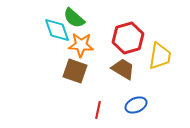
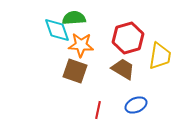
green semicircle: rotated 135 degrees clockwise
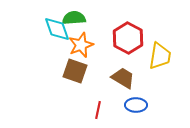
cyan diamond: moved 1 px up
red hexagon: rotated 16 degrees counterclockwise
orange star: rotated 25 degrees counterclockwise
brown trapezoid: moved 9 px down
blue ellipse: rotated 25 degrees clockwise
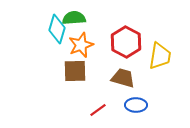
cyan diamond: rotated 36 degrees clockwise
red hexagon: moved 2 px left, 4 px down
brown square: rotated 20 degrees counterclockwise
brown trapezoid: rotated 15 degrees counterclockwise
red line: rotated 42 degrees clockwise
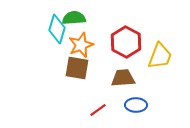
yellow trapezoid: rotated 12 degrees clockwise
brown square: moved 2 px right, 3 px up; rotated 10 degrees clockwise
brown trapezoid: rotated 20 degrees counterclockwise
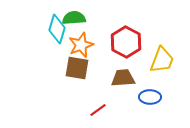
yellow trapezoid: moved 2 px right, 4 px down
blue ellipse: moved 14 px right, 8 px up
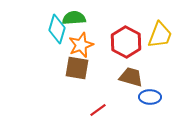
yellow trapezoid: moved 2 px left, 25 px up
brown trapezoid: moved 8 px right, 1 px up; rotated 20 degrees clockwise
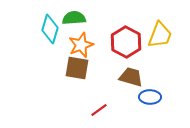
cyan diamond: moved 7 px left
red line: moved 1 px right
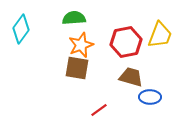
cyan diamond: moved 29 px left; rotated 20 degrees clockwise
red hexagon: rotated 20 degrees clockwise
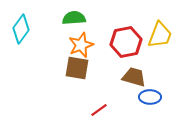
brown trapezoid: moved 3 px right
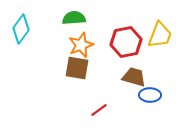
blue ellipse: moved 2 px up
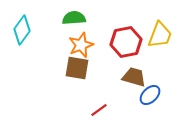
cyan diamond: moved 1 px right, 1 px down
blue ellipse: rotated 45 degrees counterclockwise
